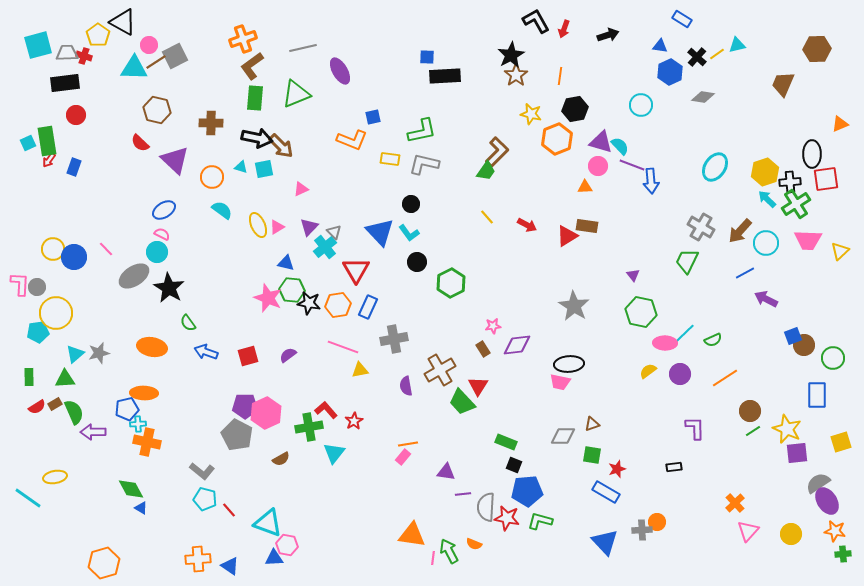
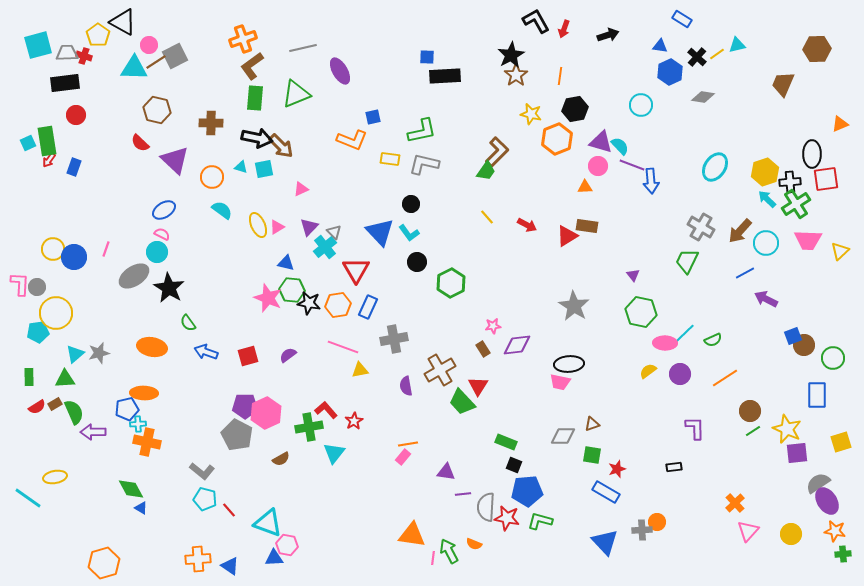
pink line at (106, 249): rotated 63 degrees clockwise
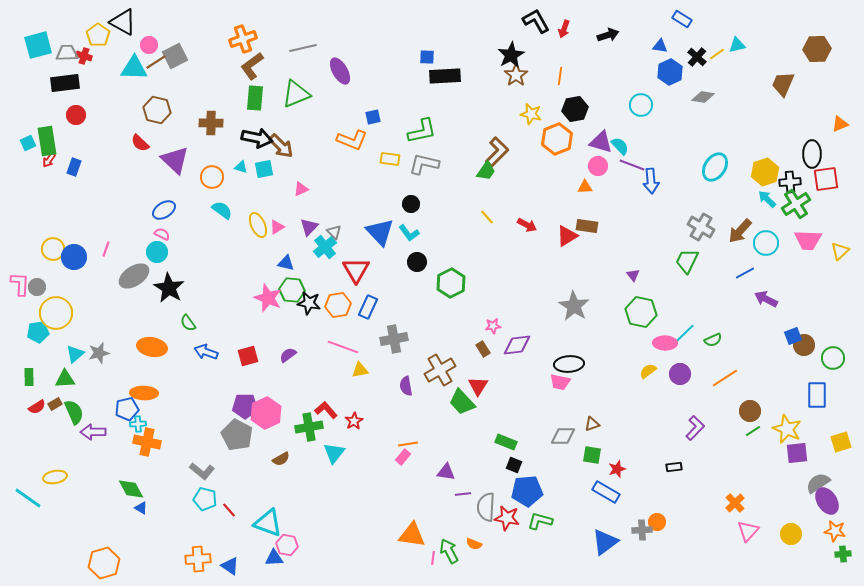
purple L-shape at (695, 428): rotated 45 degrees clockwise
blue triangle at (605, 542): rotated 36 degrees clockwise
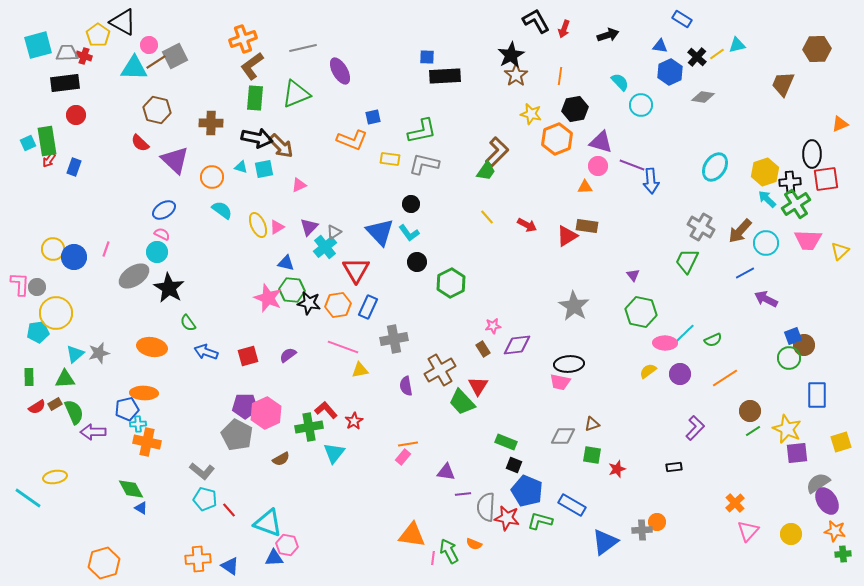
cyan semicircle at (620, 146): moved 64 px up
pink triangle at (301, 189): moved 2 px left, 4 px up
gray triangle at (334, 232): rotated 42 degrees clockwise
green circle at (833, 358): moved 44 px left
blue pentagon at (527, 491): rotated 28 degrees clockwise
blue rectangle at (606, 492): moved 34 px left, 13 px down
